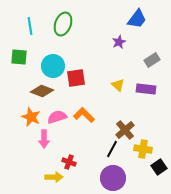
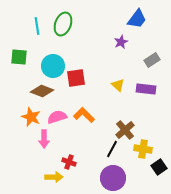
cyan line: moved 7 px right
purple star: moved 2 px right
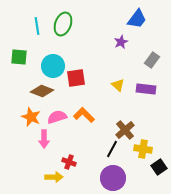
gray rectangle: rotated 21 degrees counterclockwise
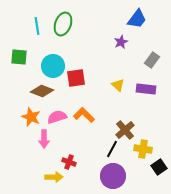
purple circle: moved 2 px up
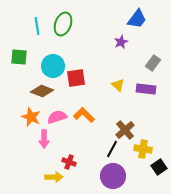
gray rectangle: moved 1 px right, 3 px down
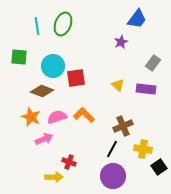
brown cross: moved 2 px left, 4 px up; rotated 18 degrees clockwise
pink arrow: rotated 114 degrees counterclockwise
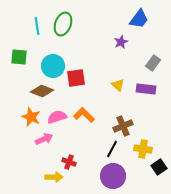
blue trapezoid: moved 2 px right
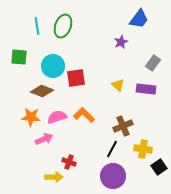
green ellipse: moved 2 px down
orange star: rotated 18 degrees counterclockwise
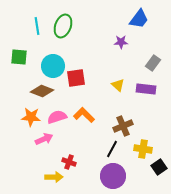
purple star: rotated 24 degrees clockwise
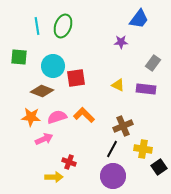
yellow triangle: rotated 16 degrees counterclockwise
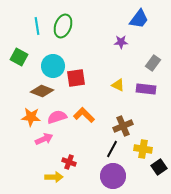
green square: rotated 24 degrees clockwise
